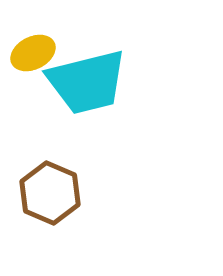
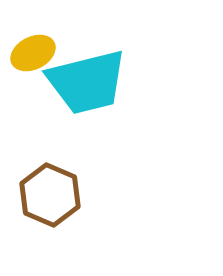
brown hexagon: moved 2 px down
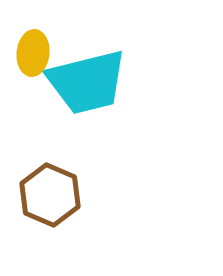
yellow ellipse: rotated 57 degrees counterclockwise
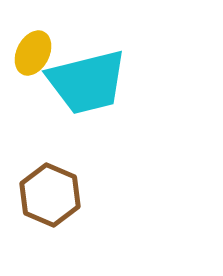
yellow ellipse: rotated 21 degrees clockwise
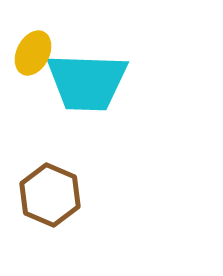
cyan trapezoid: rotated 16 degrees clockwise
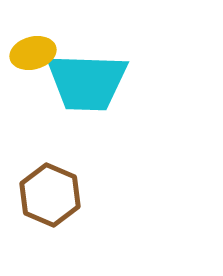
yellow ellipse: rotated 48 degrees clockwise
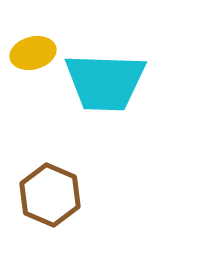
cyan trapezoid: moved 18 px right
